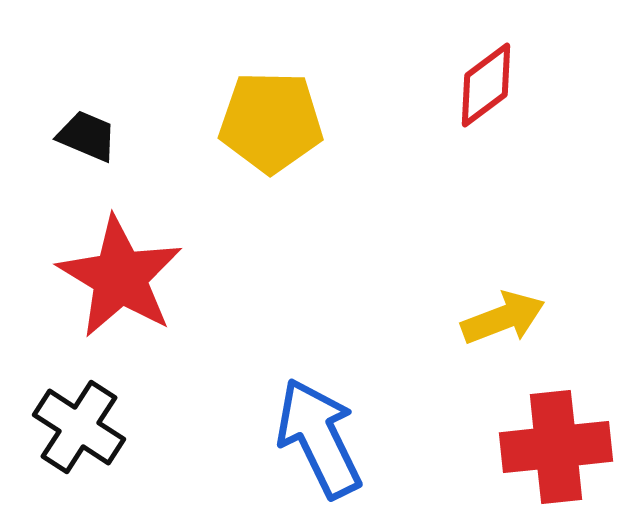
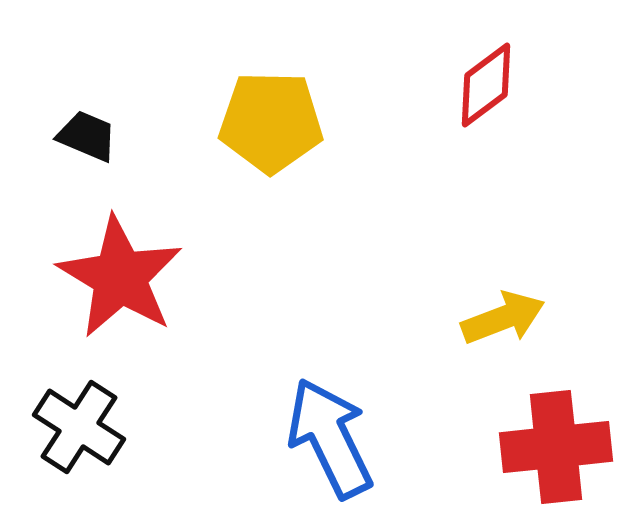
blue arrow: moved 11 px right
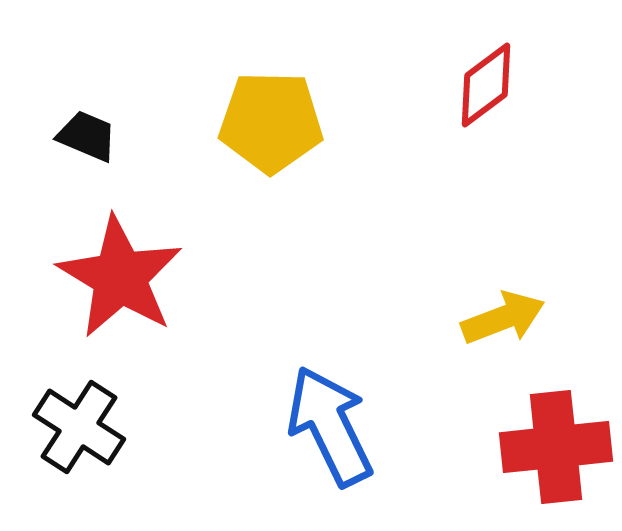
blue arrow: moved 12 px up
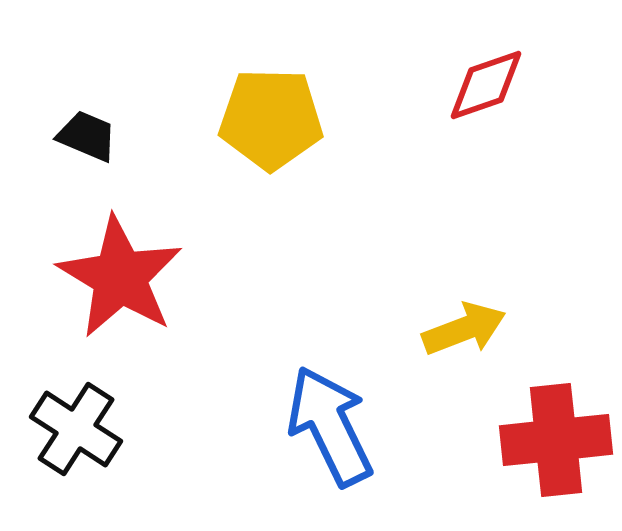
red diamond: rotated 18 degrees clockwise
yellow pentagon: moved 3 px up
yellow arrow: moved 39 px left, 11 px down
black cross: moved 3 px left, 2 px down
red cross: moved 7 px up
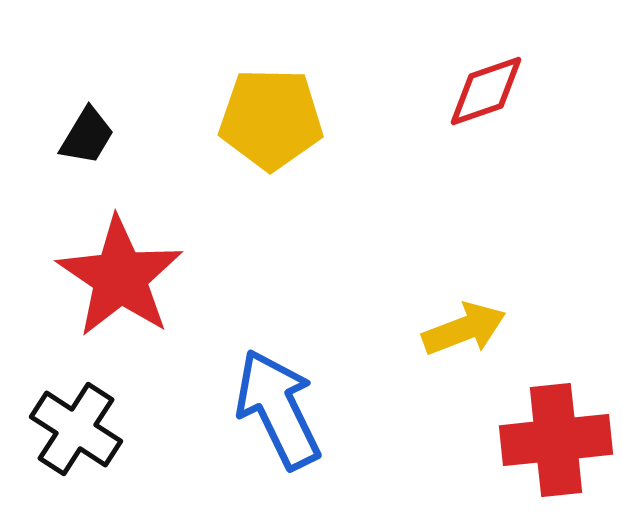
red diamond: moved 6 px down
black trapezoid: rotated 98 degrees clockwise
red star: rotated 3 degrees clockwise
blue arrow: moved 52 px left, 17 px up
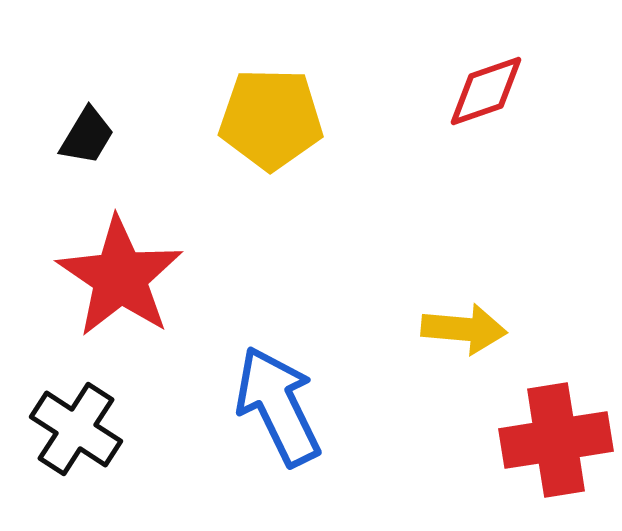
yellow arrow: rotated 26 degrees clockwise
blue arrow: moved 3 px up
red cross: rotated 3 degrees counterclockwise
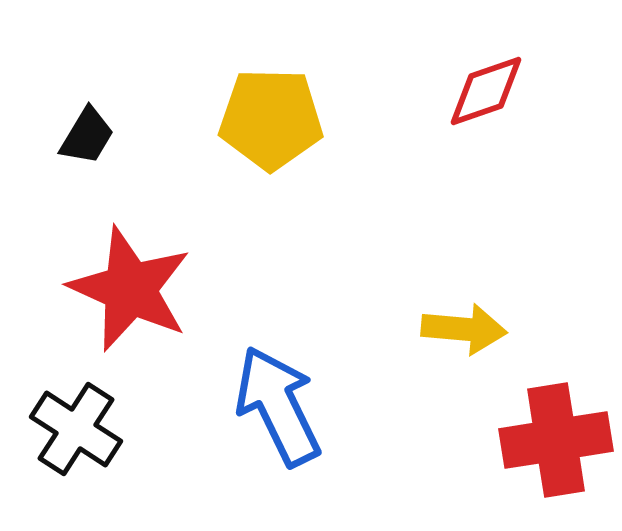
red star: moved 10 px right, 12 px down; rotated 10 degrees counterclockwise
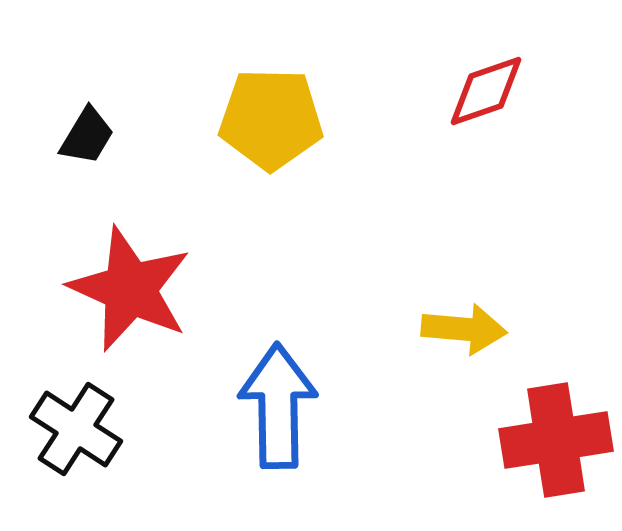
blue arrow: rotated 25 degrees clockwise
